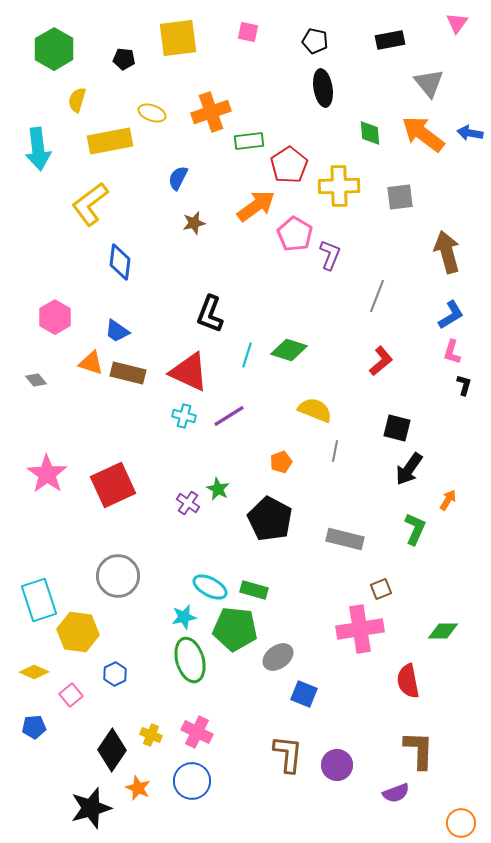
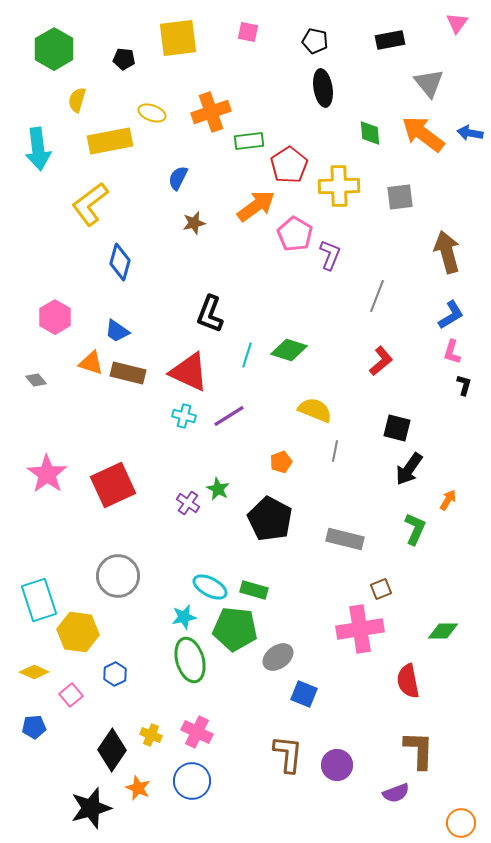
blue diamond at (120, 262): rotated 9 degrees clockwise
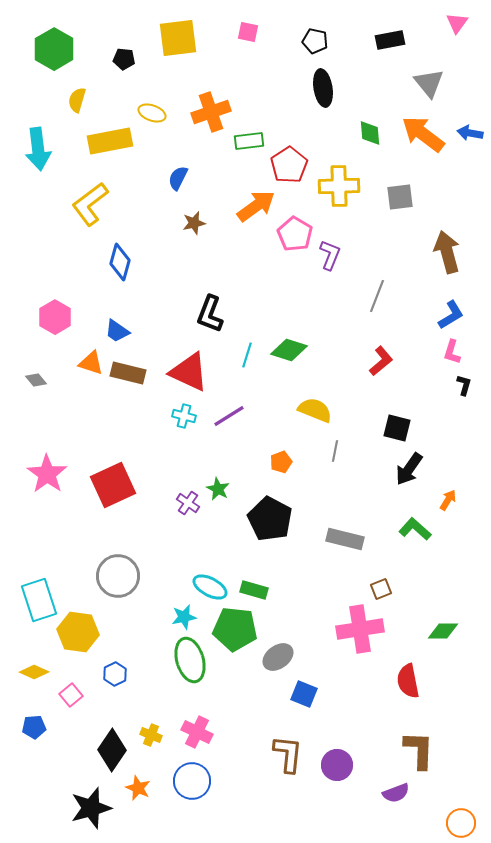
green L-shape at (415, 529): rotated 72 degrees counterclockwise
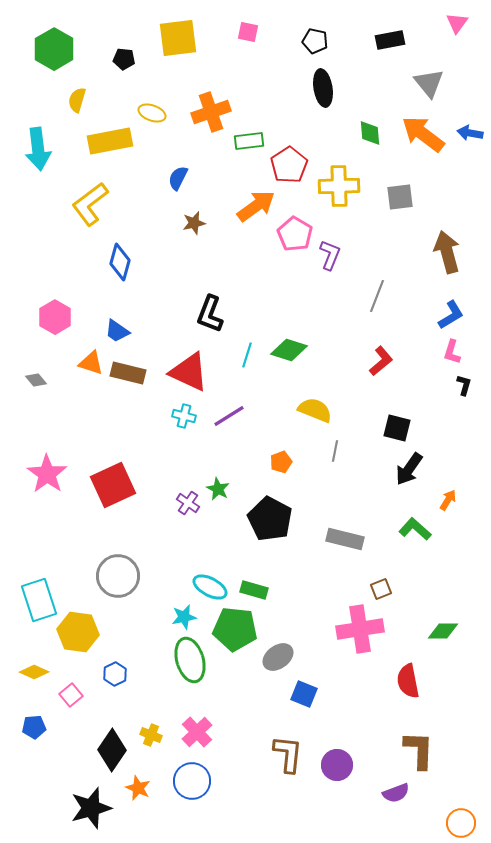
pink cross at (197, 732): rotated 20 degrees clockwise
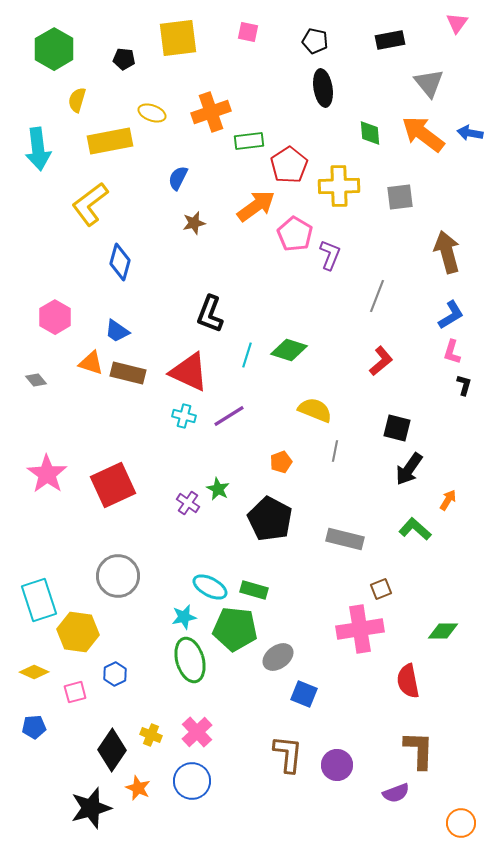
pink square at (71, 695): moved 4 px right, 3 px up; rotated 25 degrees clockwise
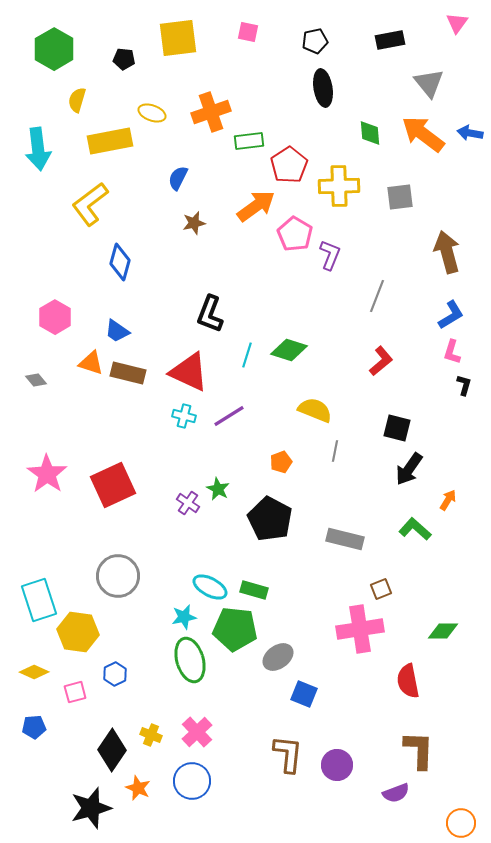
black pentagon at (315, 41): rotated 25 degrees counterclockwise
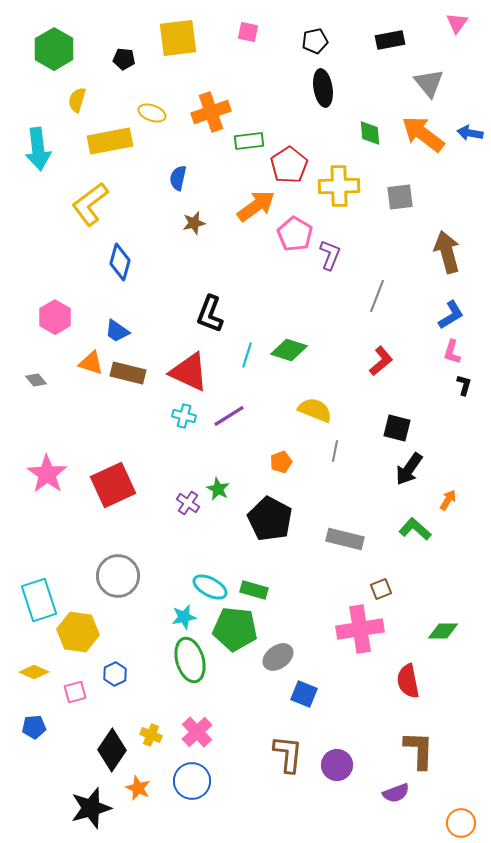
blue semicircle at (178, 178): rotated 15 degrees counterclockwise
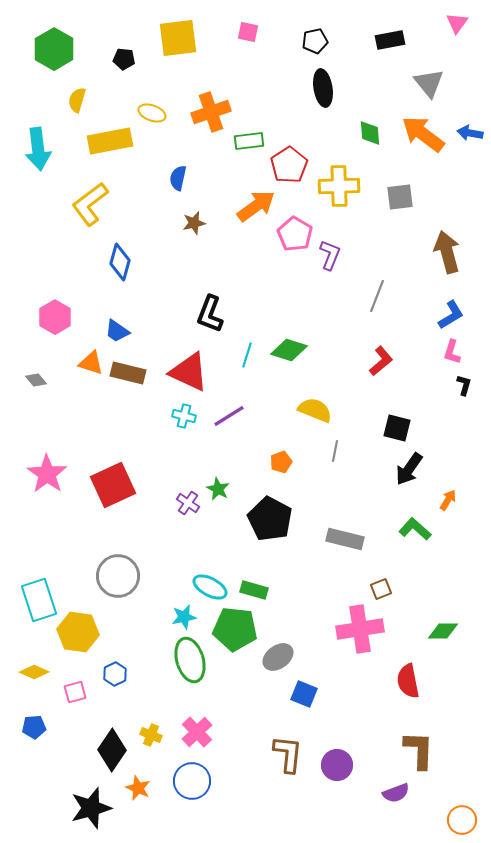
orange circle at (461, 823): moved 1 px right, 3 px up
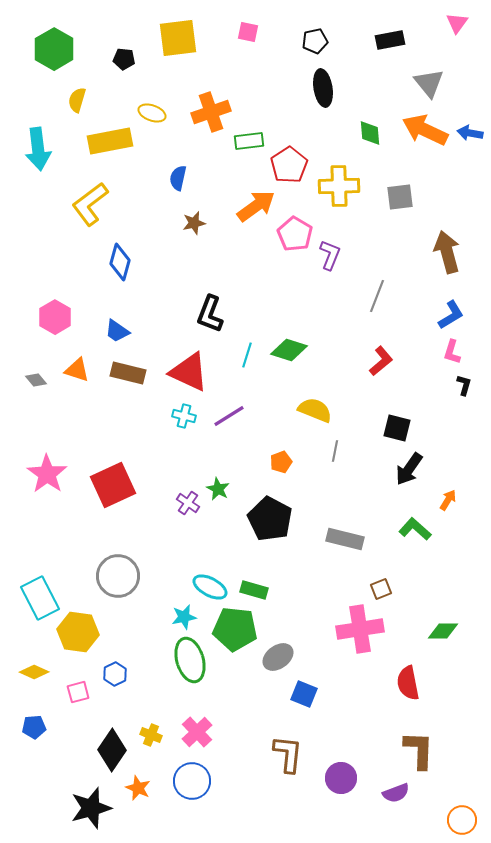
orange arrow at (423, 134): moved 2 px right, 4 px up; rotated 12 degrees counterclockwise
orange triangle at (91, 363): moved 14 px left, 7 px down
cyan rectangle at (39, 600): moved 1 px right, 2 px up; rotated 9 degrees counterclockwise
red semicircle at (408, 681): moved 2 px down
pink square at (75, 692): moved 3 px right
purple circle at (337, 765): moved 4 px right, 13 px down
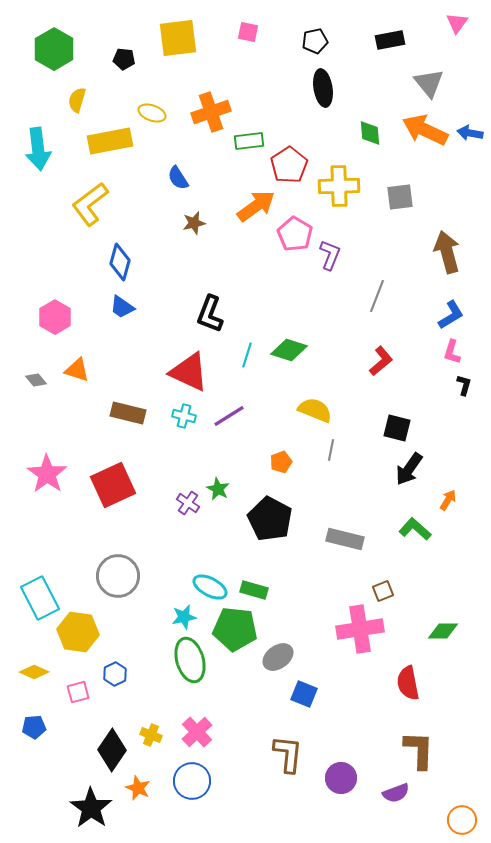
blue semicircle at (178, 178): rotated 45 degrees counterclockwise
blue trapezoid at (117, 331): moved 5 px right, 24 px up
brown rectangle at (128, 373): moved 40 px down
gray line at (335, 451): moved 4 px left, 1 px up
brown square at (381, 589): moved 2 px right, 2 px down
black star at (91, 808): rotated 21 degrees counterclockwise
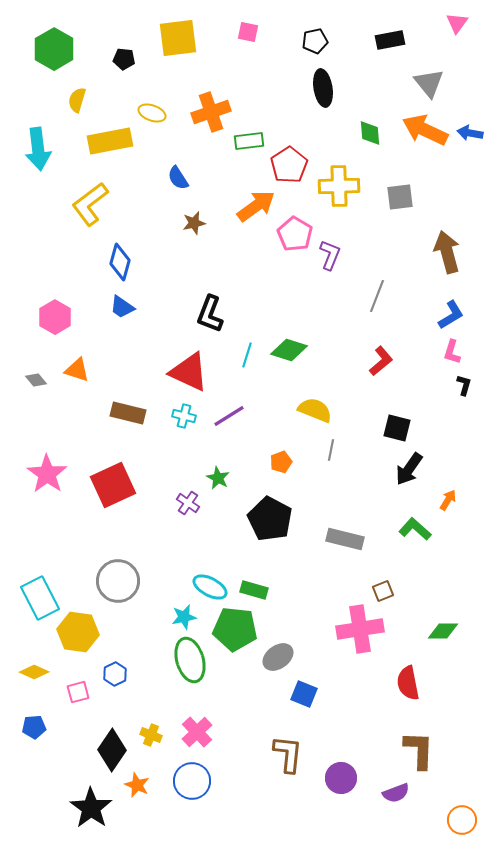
green star at (218, 489): moved 11 px up
gray circle at (118, 576): moved 5 px down
orange star at (138, 788): moved 1 px left, 3 px up
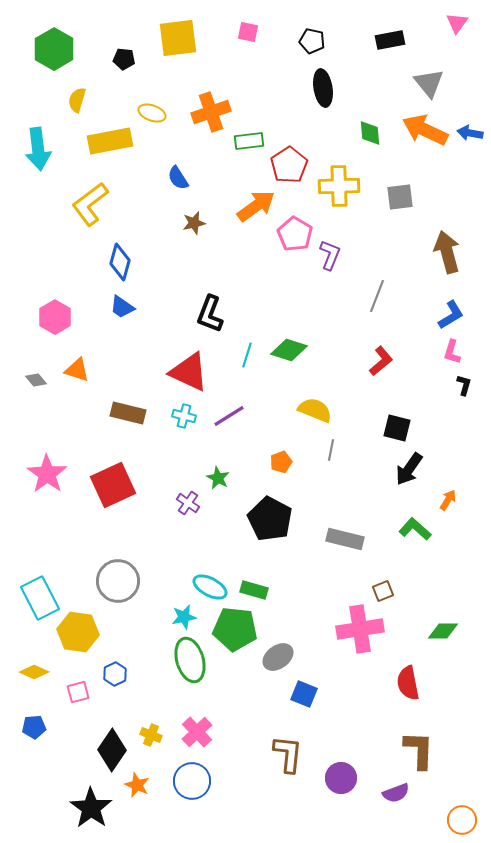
black pentagon at (315, 41): moved 3 px left; rotated 25 degrees clockwise
